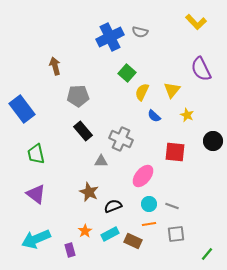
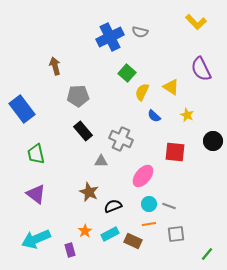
yellow triangle: moved 1 px left, 3 px up; rotated 36 degrees counterclockwise
gray line: moved 3 px left
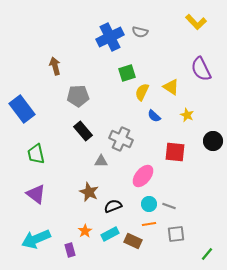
green square: rotated 30 degrees clockwise
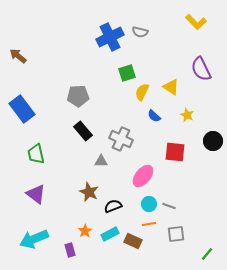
brown arrow: moved 37 px left, 10 px up; rotated 36 degrees counterclockwise
cyan arrow: moved 2 px left
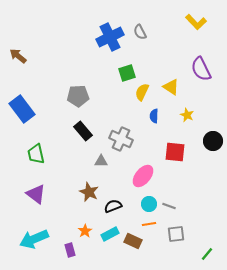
gray semicircle: rotated 49 degrees clockwise
blue semicircle: rotated 48 degrees clockwise
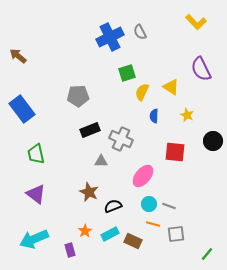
black rectangle: moved 7 px right, 1 px up; rotated 72 degrees counterclockwise
orange line: moved 4 px right; rotated 24 degrees clockwise
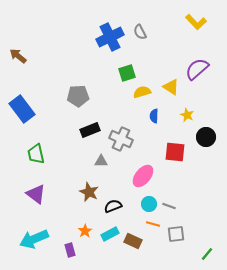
purple semicircle: moved 4 px left; rotated 75 degrees clockwise
yellow semicircle: rotated 48 degrees clockwise
black circle: moved 7 px left, 4 px up
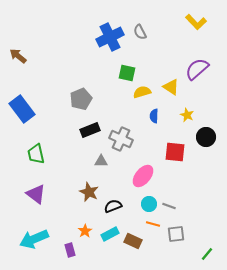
green square: rotated 30 degrees clockwise
gray pentagon: moved 3 px right, 3 px down; rotated 20 degrees counterclockwise
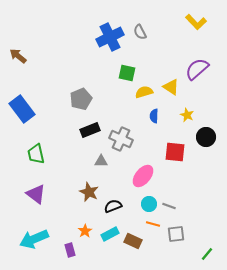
yellow semicircle: moved 2 px right
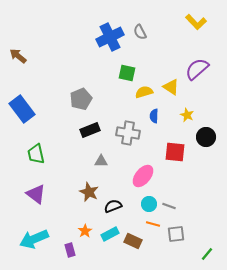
gray cross: moved 7 px right, 6 px up; rotated 15 degrees counterclockwise
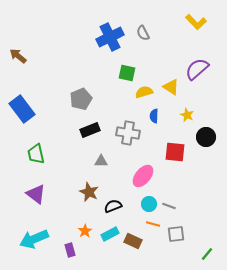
gray semicircle: moved 3 px right, 1 px down
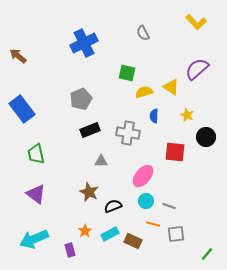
blue cross: moved 26 px left, 6 px down
cyan circle: moved 3 px left, 3 px up
